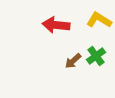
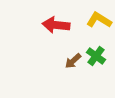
green cross: rotated 18 degrees counterclockwise
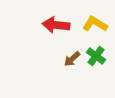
yellow L-shape: moved 4 px left, 4 px down
brown arrow: moved 1 px left, 2 px up
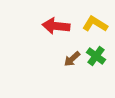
red arrow: moved 1 px down
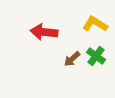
red arrow: moved 12 px left, 6 px down
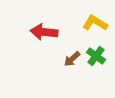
yellow L-shape: moved 1 px up
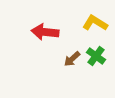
red arrow: moved 1 px right
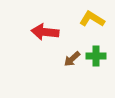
yellow L-shape: moved 3 px left, 4 px up
green cross: rotated 36 degrees counterclockwise
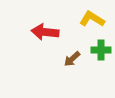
green cross: moved 5 px right, 6 px up
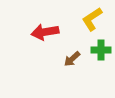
yellow L-shape: rotated 65 degrees counterclockwise
red arrow: rotated 16 degrees counterclockwise
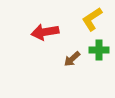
green cross: moved 2 px left
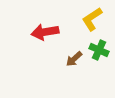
green cross: rotated 24 degrees clockwise
brown arrow: moved 2 px right
